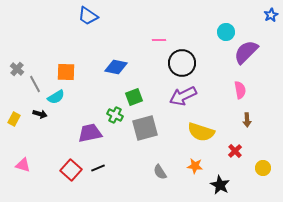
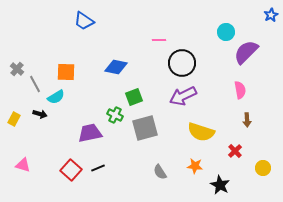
blue trapezoid: moved 4 px left, 5 px down
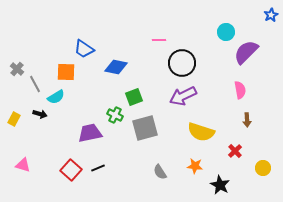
blue trapezoid: moved 28 px down
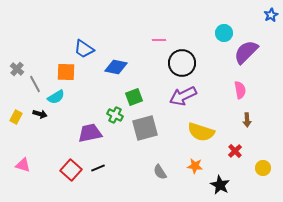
cyan circle: moved 2 px left, 1 px down
yellow rectangle: moved 2 px right, 2 px up
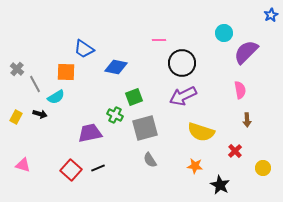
gray semicircle: moved 10 px left, 12 px up
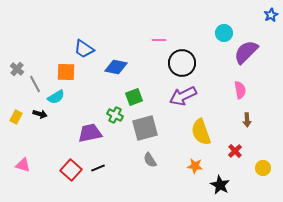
yellow semicircle: rotated 52 degrees clockwise
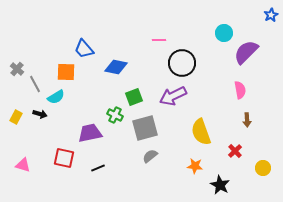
blue trapezoid: rotated 15 degrees clockwise
purple arrow: moved 10 px left
gray semicircle: moved 4 px up; rotated 84 degrees clockwise
red square: moved 7 px left, 12 px up; rotated 30 degrees counterclockwise
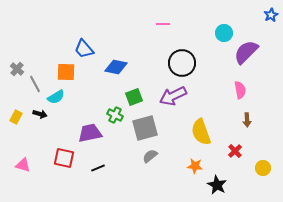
pink line: moved 4 px right, 16 px up
black star: moved 3 px left
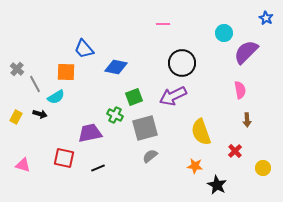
blue star: moved 5 px left, 3 px down; rotated 16 degrees counterclockwise
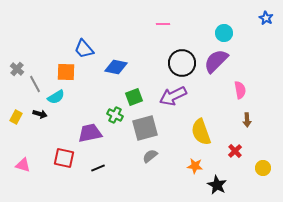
purple semicircle: moved 30 px left, 9 px down
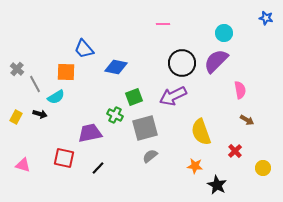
blue star: rotated 16 degrees counterclockwise
brown arrow: rotated 56 degrees counterclockwise
black line: rotated 24 degrees counterclockwise
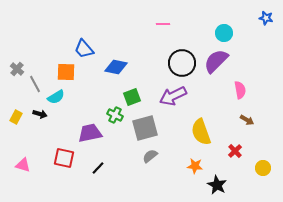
green square: moved 2 px left
